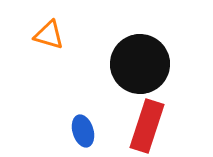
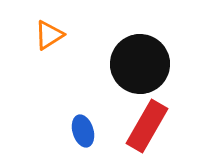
orange triangle: rotated 48 degrees counterclockwise
red rectangle: rotated 12 degrees clockwise
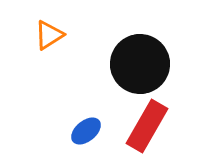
blue ellipse: moved 3 px right; rotated 68 degrees clockwise
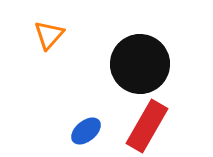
orange triangle: rotated 16 degrees counterclockwise
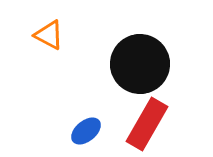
orange triangle: rotated 44 degrees counterclockwise
red rectangle: moved 2 px up
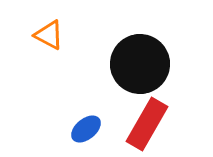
blue ellipse: moved 2 px up
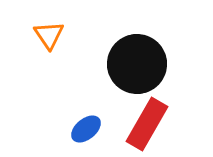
orange triangle: rotated 28 degrees clockwise
black circle: moved 3 px left
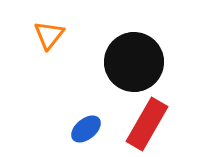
orange triangle: rotated 12 degrees clockwise
black circle: moved 3 px left, 2 px up
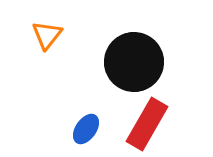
orange triangle: moved 2 px left
blue ellipse: rotated 16 degrees counterclockwise
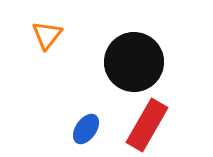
red rectangle: moved 1 px down
